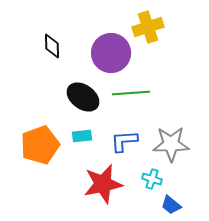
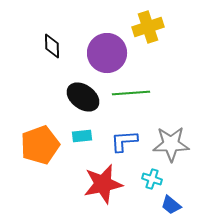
purple circle: moved 4 px left
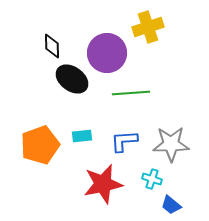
black ellipse: moved 11 px left, 18 px up
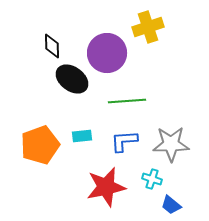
green line: moved 4 px left, 8 px down
red star: moved 3 px right, 3 px down
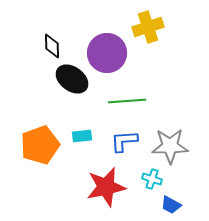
gray star: moved 1 px left, 2 px down
blue trapezoid: rotated 10 degrees counterclockwise
